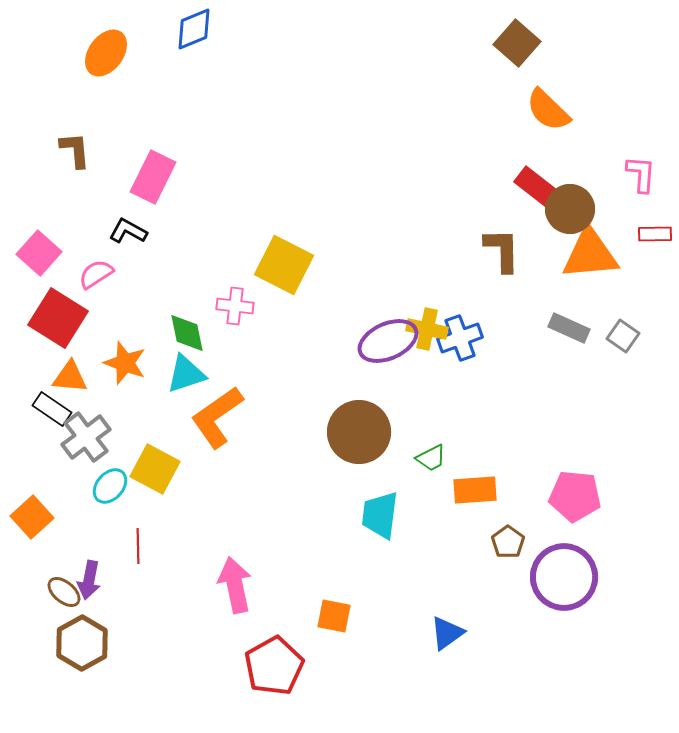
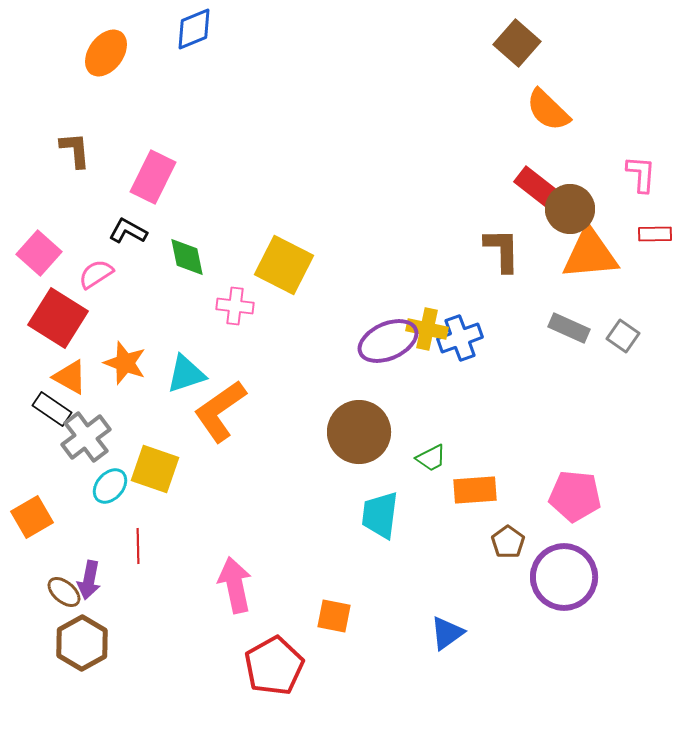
green diamond at (187, 333): moved 76 px up
orange triangle at (70, 377): rotated 24 degrees clockwise
orange L-shape at (217, 417): moved 3 px right, 6 px up
yellow square at (155, 469): rotated 9 degrees counterclockwise
orange square at (32, 517): rotated 12 degrees clockwise
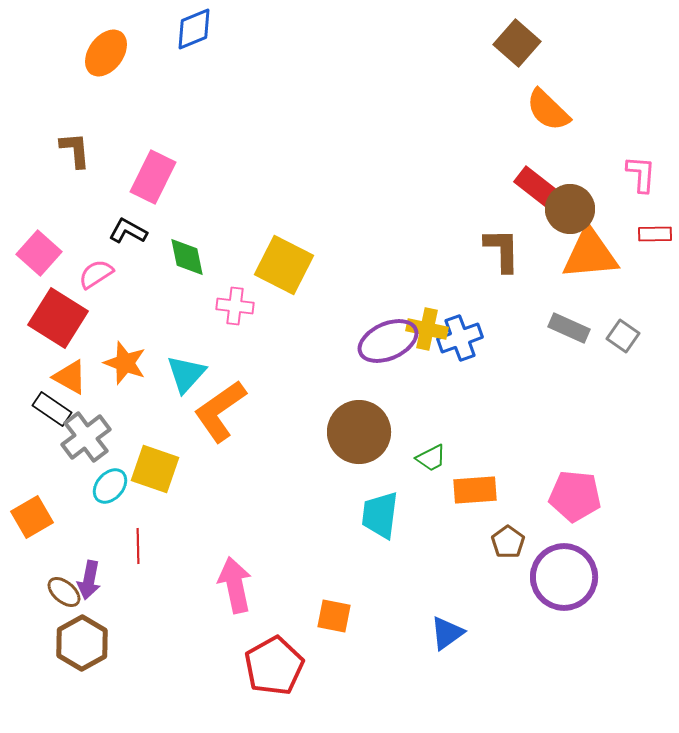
cyan triangle at (186, 374): rotated 30 degrees counterclockwise
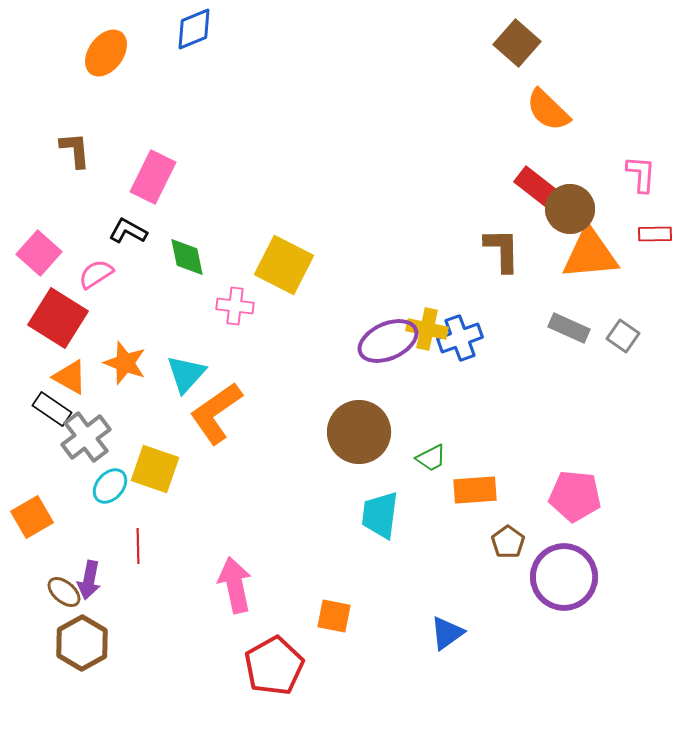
orange L-shape at (220, 411): moved 4 px left, 2 px down
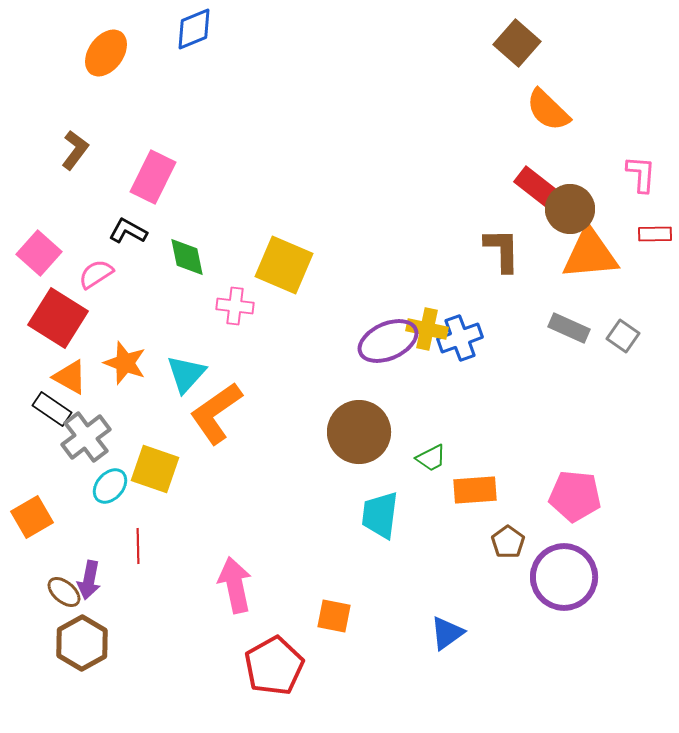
brown L-shape at (75, 150): rotated 42 degrees clockwise
yellow square at (284, 265): rotated 4 degrees counterclockwise
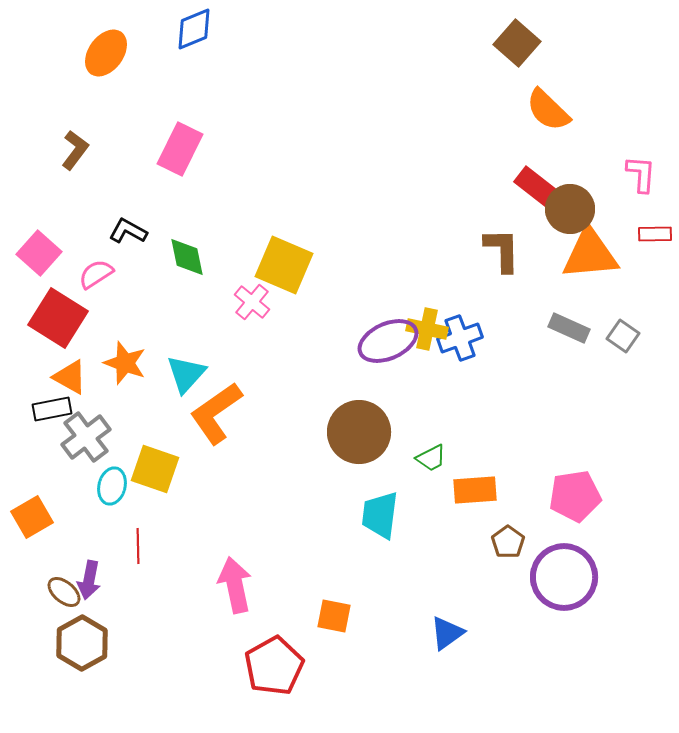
pink rectangle at (153, 177): moved 27 px right, 28 px up
pink cross at (235, 306): moved 17 px right, 4 px up; rotated 33 degrees clockwise
black rectangle at (52, 409): rotated 45 degrees counterclockwise
cyan ellipse at (110, 486): moved 2 px right; rotated 27 degrees counterclockwise
pink pentagon at (575, 496): rotated 15 degrees counterclockwise
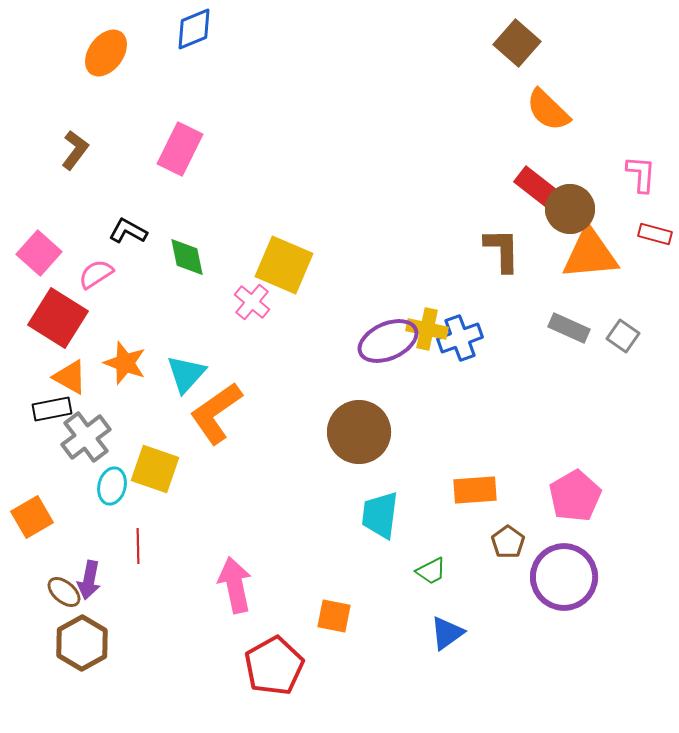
red rectangle at (655, 234): rotated 16 degrees clockwise
green trapezoid at (431, 458): moved 113 px down
pink pentagon at (575, 496): rotated 21 degrees counterclockwise
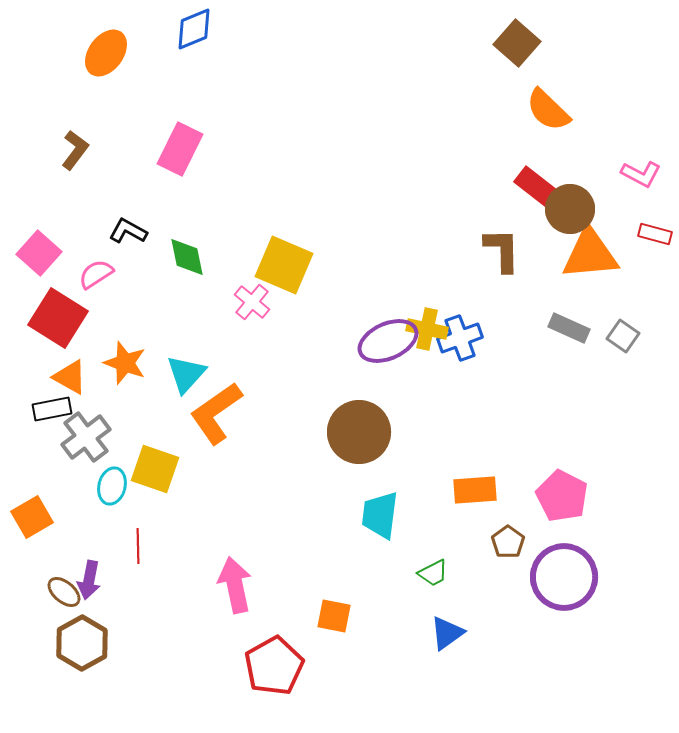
pink L-shape at (641, 174): rotated 114 degrees clockwise
pink pentagon at (575, 496): moved 13 px left; rotated 15 degrees counterclockwise
green trapezoid at (431, 571): moved 2 px right, 2 px down
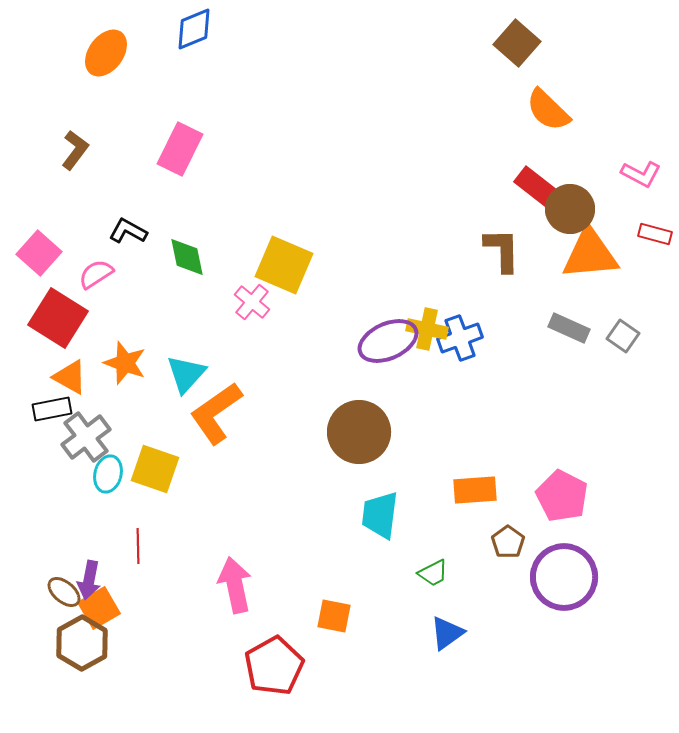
cyan ellipse at (112, 486): moved 4 px left, 12 px up
orange square at (32, 517): moved 67 px right, 91 px down
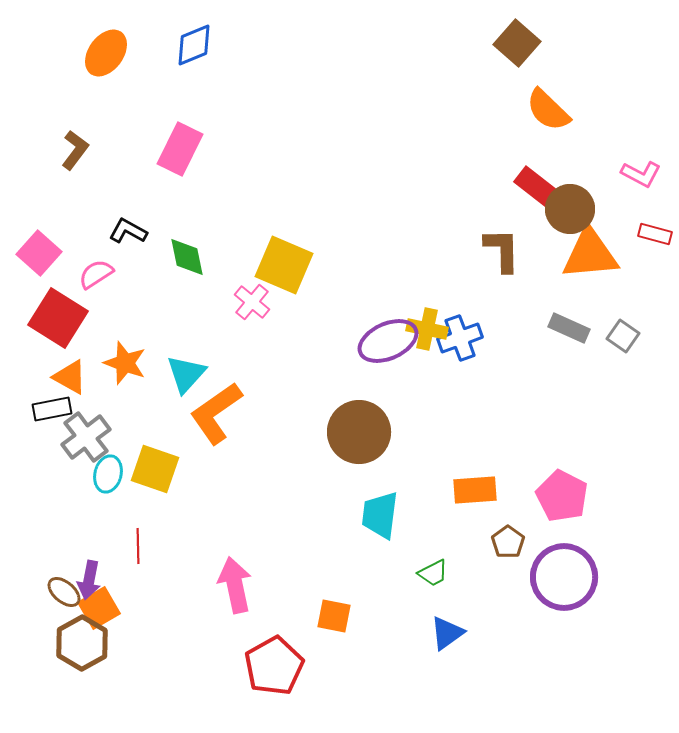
blue diamond at (194, 29): moved 16 px down
